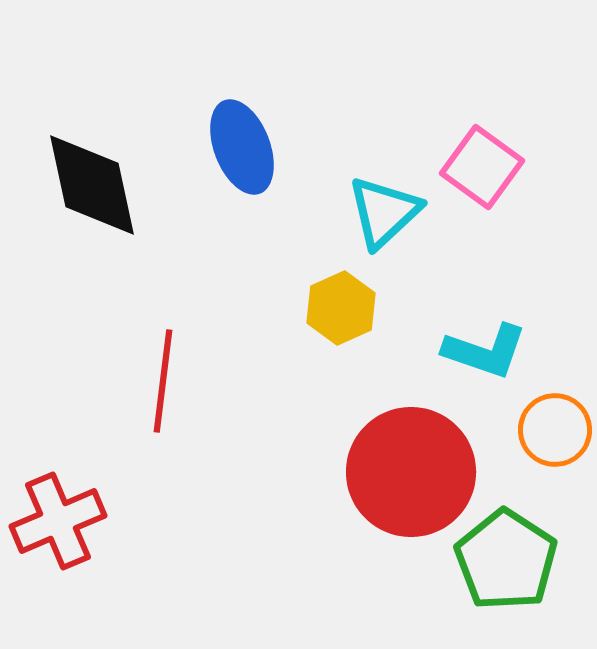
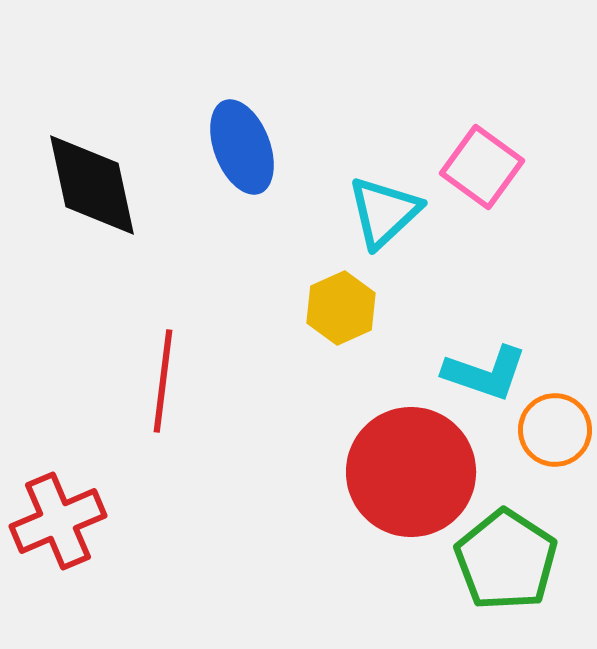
cyan L-shape: moved 22 px down
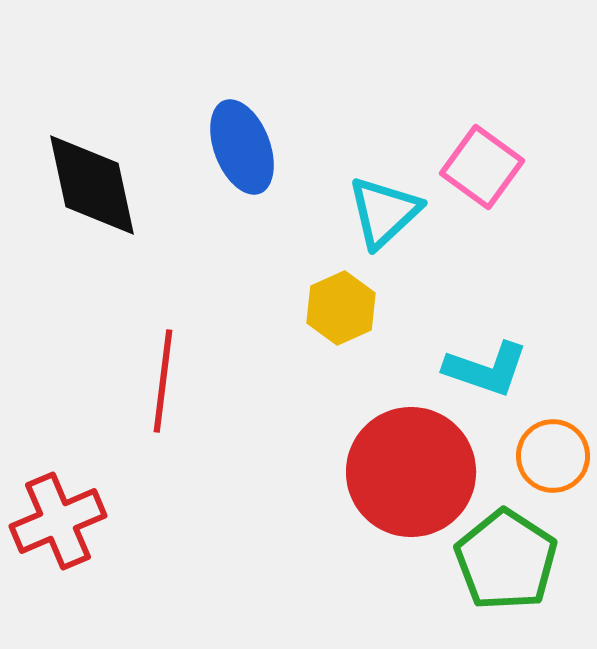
cyan L-shape: moved 1 px right, 4 px up
orange circle: moved 2 px left, 26 px down
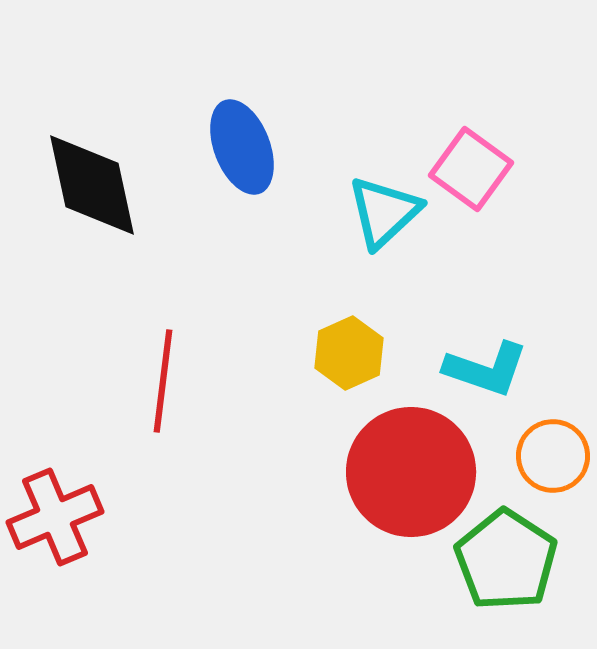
pink square: moved 11 px left, 2 px down
yellow hexagon: moved 8 px right, 45 px down
red cross: moved 3 px left, 4 px up
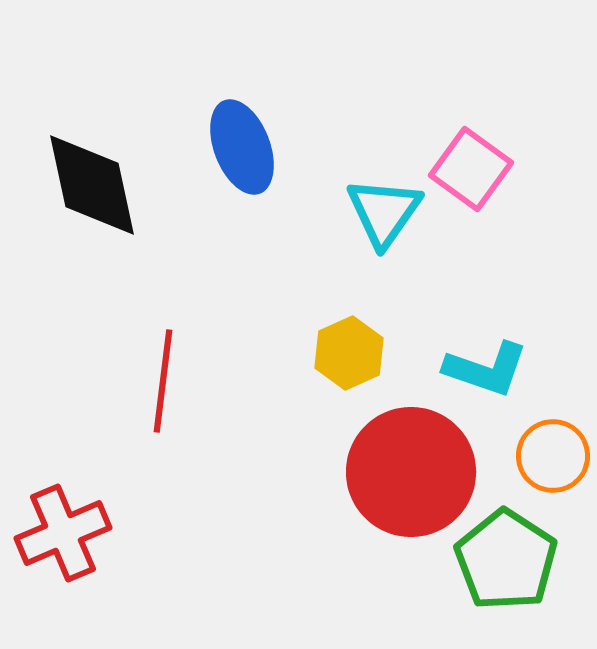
cyan triangle: rotated 12 degrees counterclockwise
red cross: moved 8 px right, 16 px down
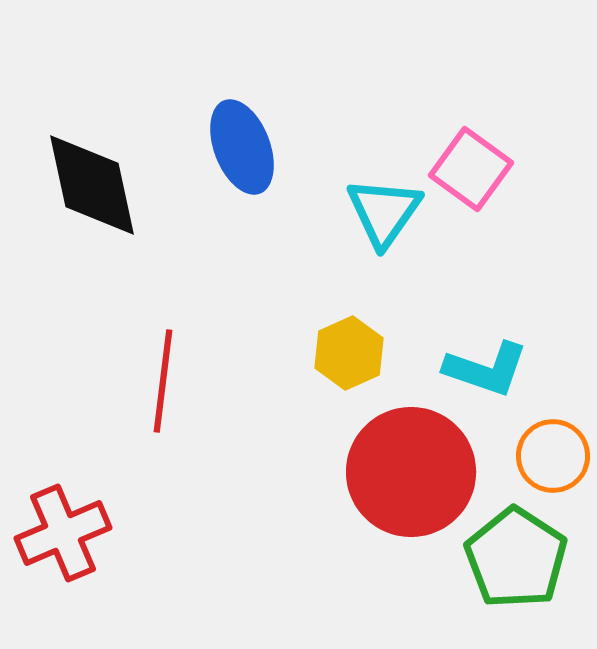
green pentagon: moved 10 px right, 2 px up
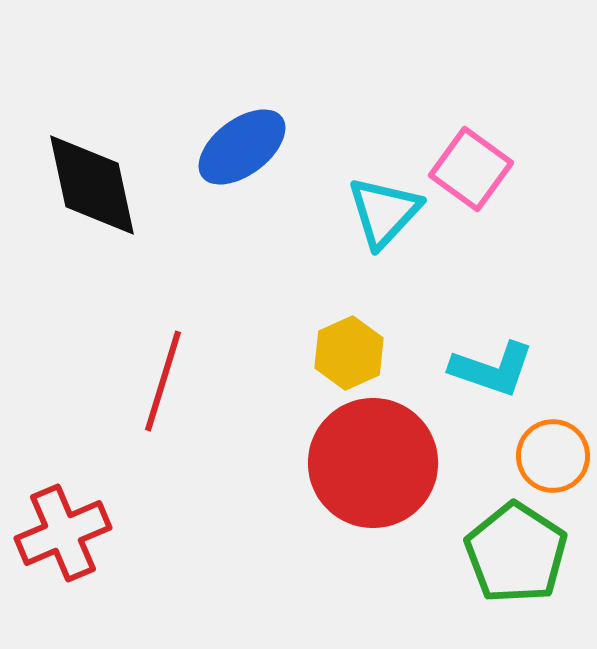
blue ellipse: rotated 74 degrees clockwise
cyan triangle: rotated 8 degrees clockwise
cyan L-shape: moved 6 px right
red line: rotated 10 degrees clockwise
red circle: moved 38 px left, 9 px up
green pentagon: moved 5 px up
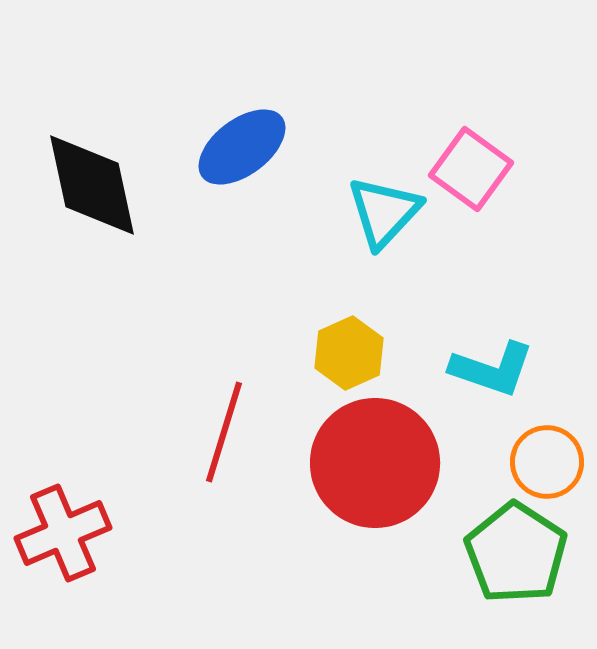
red line: moved 61 px right, 51 px down
orange circle: moved 6 px left, 6 px down
red circle: moved 2 px right
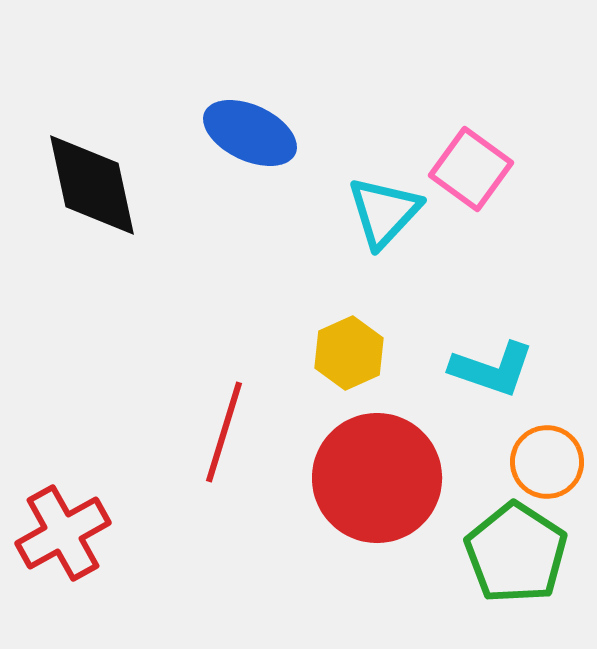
blue ellipse: moved 8 px right, 14 px up; rotated 62 degrees clockwise
red circle: moved 2 px right, 15 px down
red cross: rotated 6 degrees counterclockwise
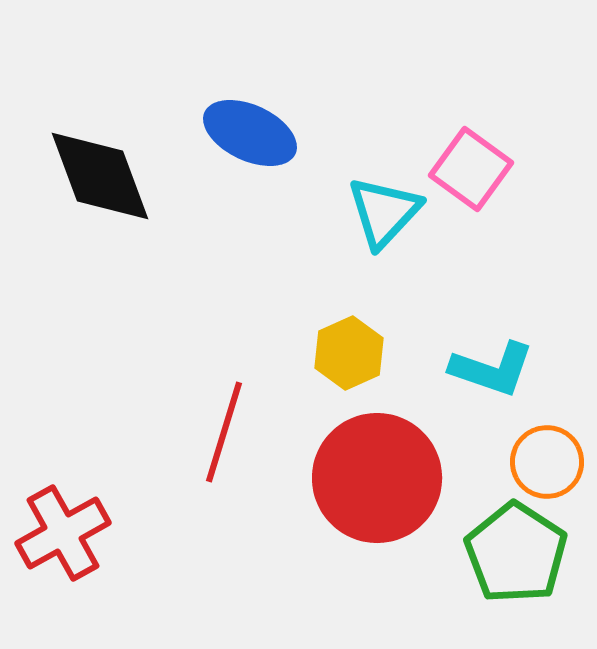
black diamond: moved 8 px right, 9 px up; rotated 8 degrees counterclockwise
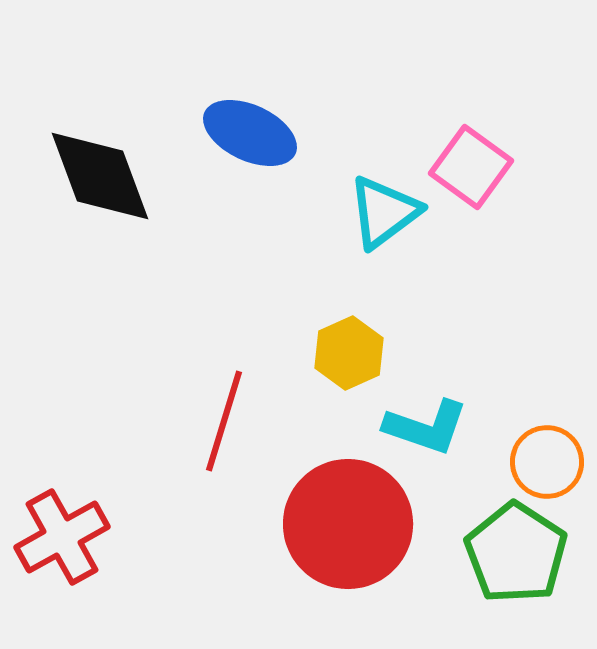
pink square: moved 2 px up
cyan triangle: rotated 10 degrees clockwise
cyan L-shape: moved 66 px left, 58 px down
red line: moved 11 px up
red circle: moved 29 px left, 46 px down
red cross: moved 1 px left, 4 px down
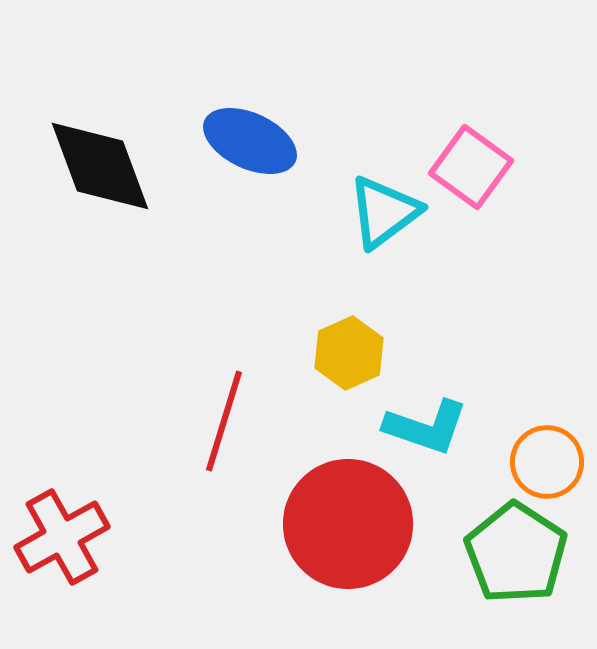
blue ellipse: moved 8 px down
black diamond: moved 10 px up
